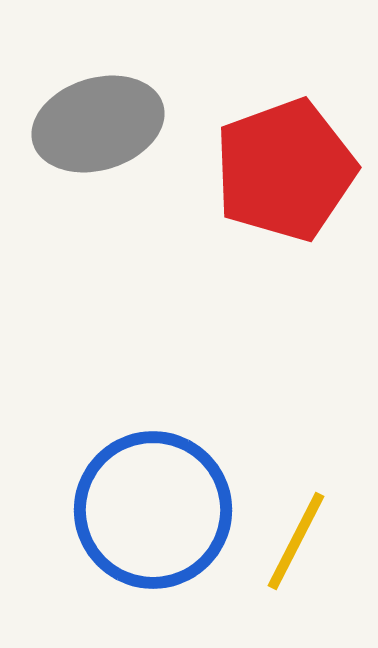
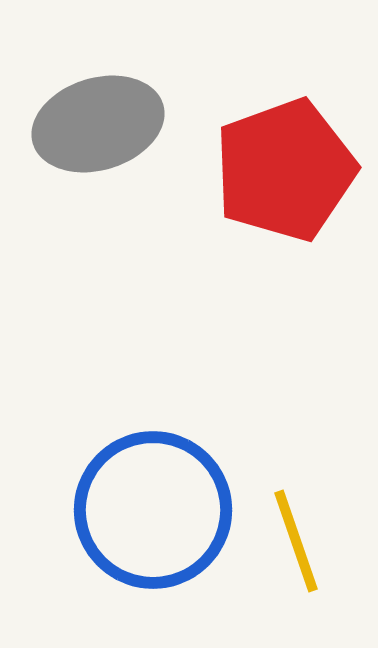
yellow line: rotated 46 degrees counterclockwise
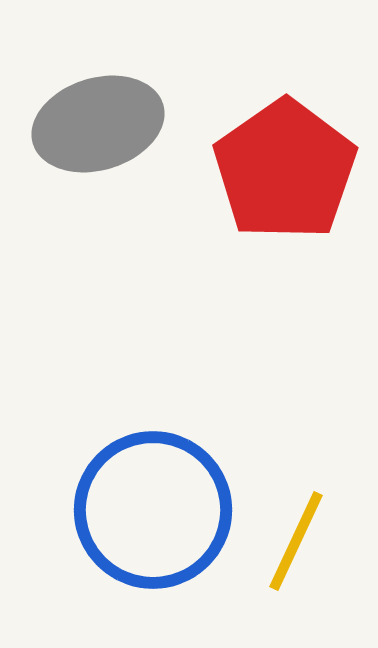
red pentagon: rotated 15 degrees counterclockwise
yellow line: rotated 44 degrees clockwise
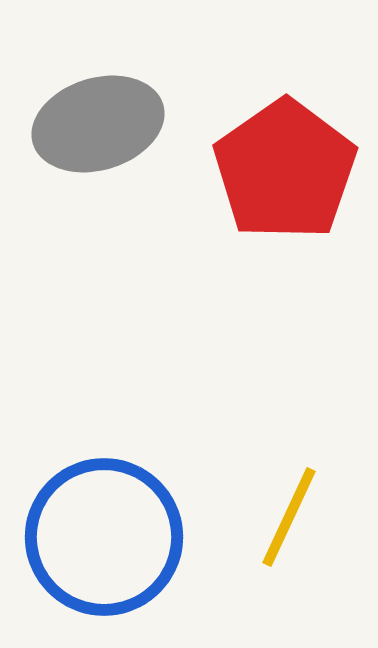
blue circle: moved 49 px left, 27 px down
yellow line: moved 7 px left, 24 px up
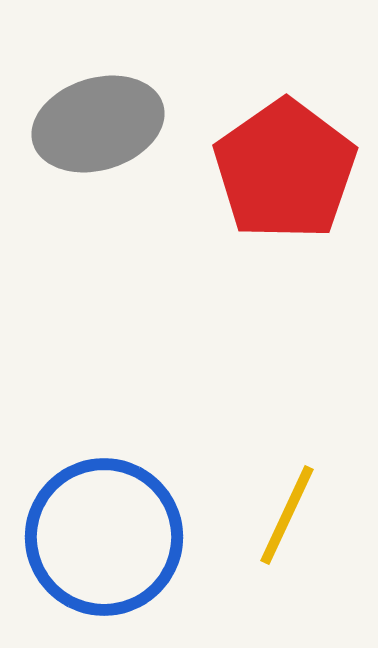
yellow line: moved 2 px left, 2 px up
